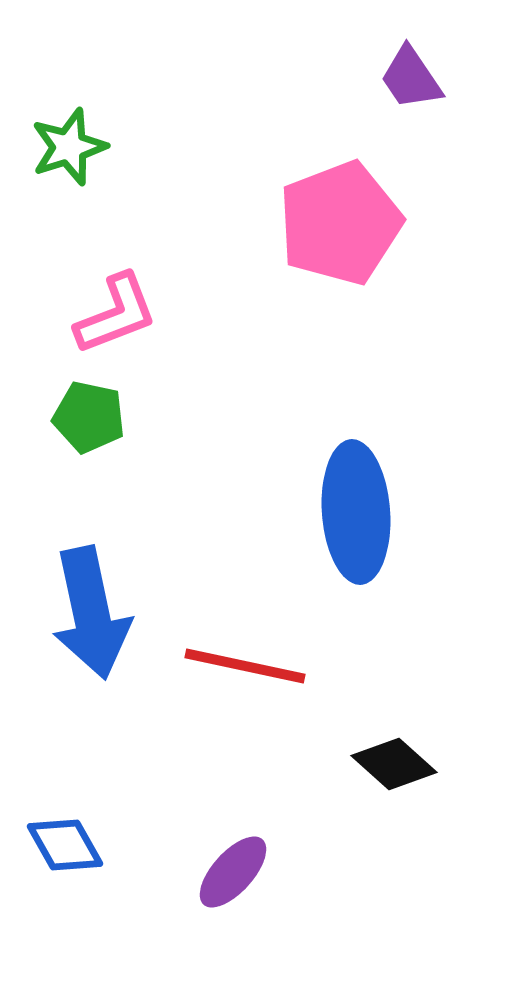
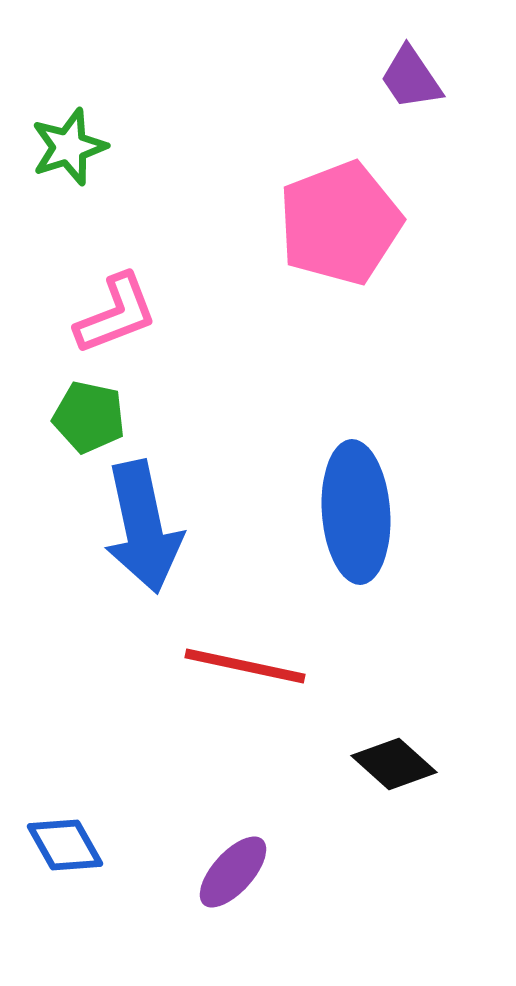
blue arrow: moved 52 px right, 86 px up
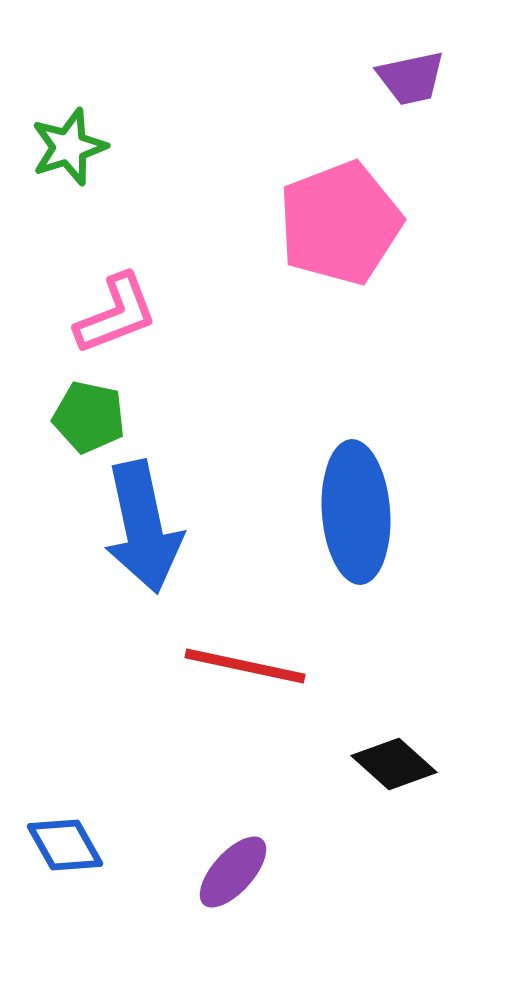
purple trapezoid: rotated 68 degrees counterclockwise
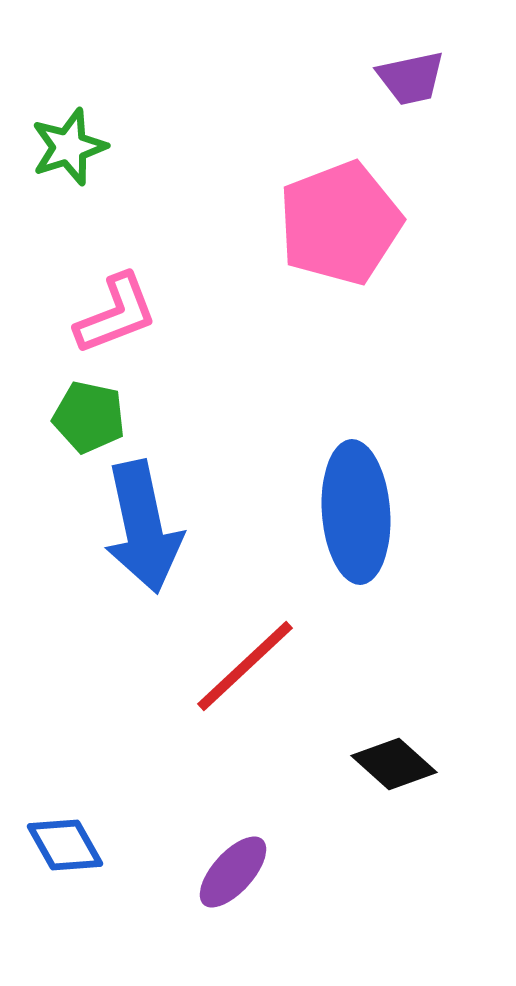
red line: rotated 55 degrees counterclockwise
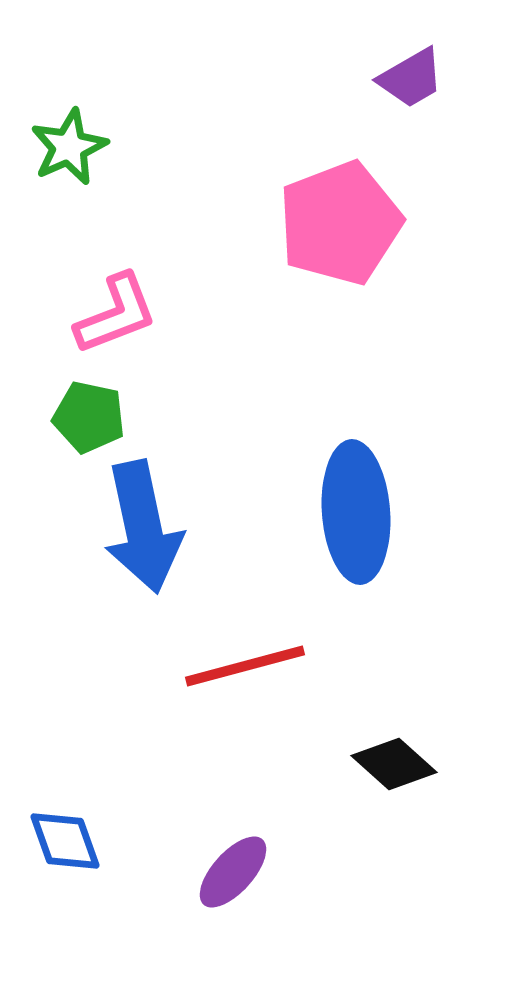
purple trapezoid: rotated 18 degrees counterclockwise
green star: rotated 6 degrees counterclockwise
red line: rotated 28 degrees clockwise
blue diamond: moved 4 px up; rotated 10 degrees clockwise
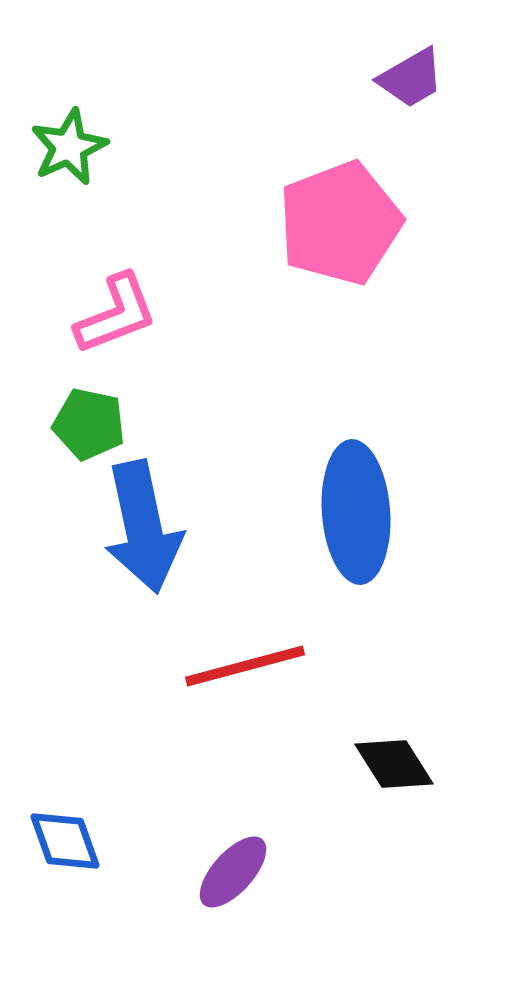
green pentagon: moved 7 px down
black diamond: rotated 16 degrees clockwise
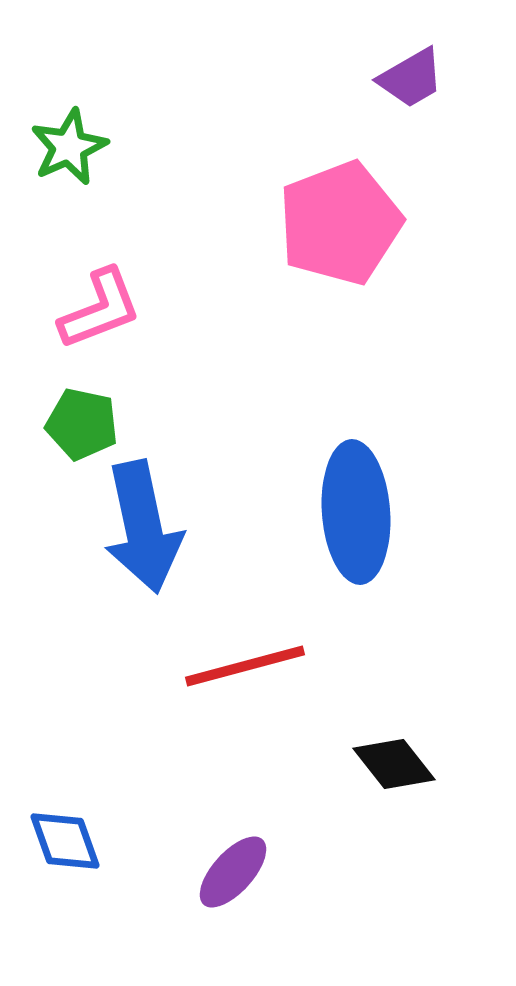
pink L-shape: moved 16 px left, 5 px up
green pentagon: moved 7 px left
black diamond: rotated 6 degrees counterclockwise
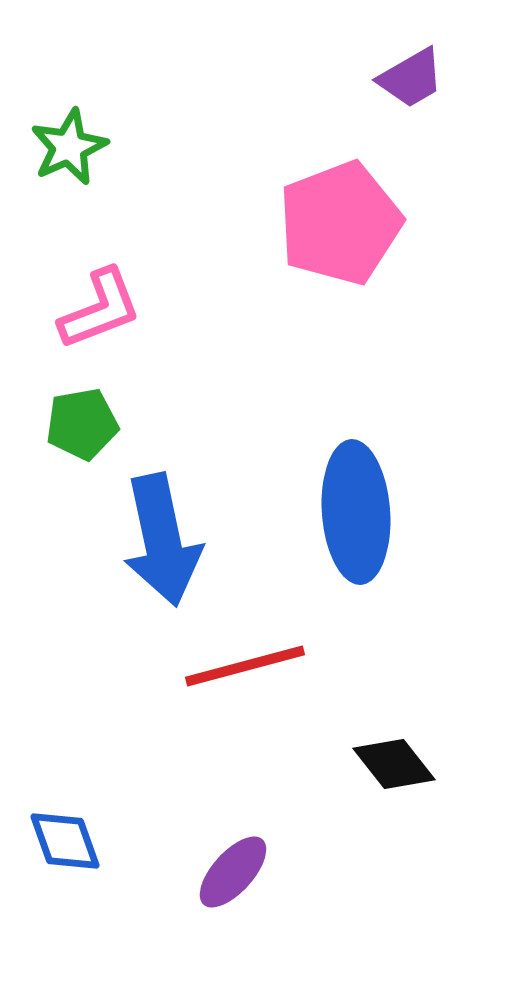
green pentagon: rotated 22 degrees counterclockwise
blue arrow: moved 19 px right, 13 px down
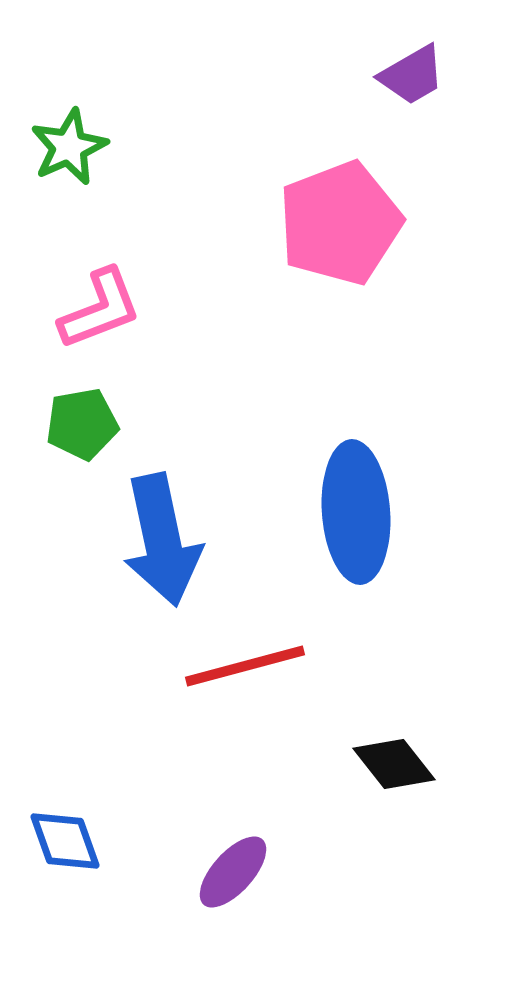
purple trapezoid: moved 1 px right, 3 px up
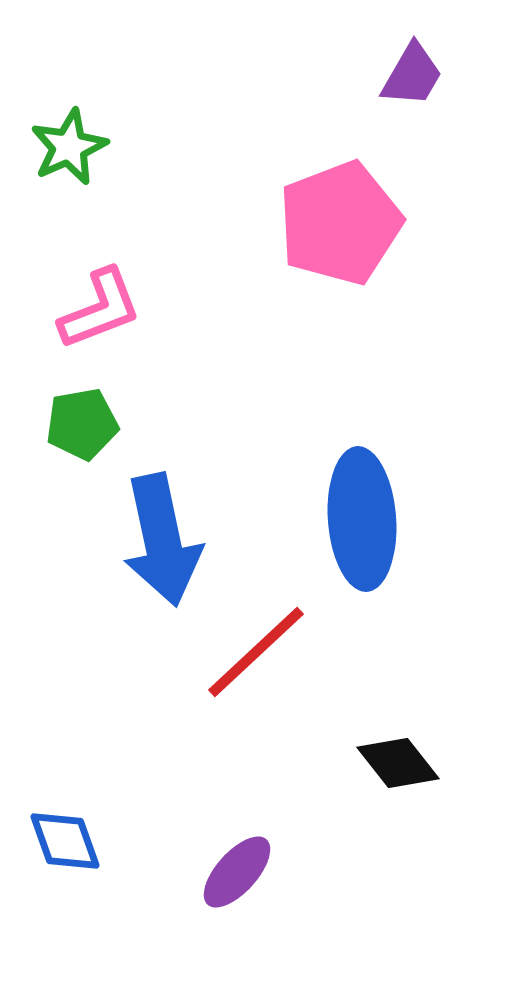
purple trapezoid: rotated 30 degrees counterclockwise
blue ellipse: moved 6 px right, 7 px down
red line: moved 11 px right, 14 px up; rotated 28 degrees counterclockwise
black diamond: moved 4 px right, 1 px up
purple ellipse: moved 4 px right
